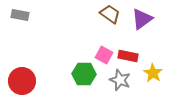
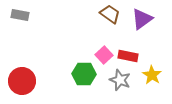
pink square: rotated 18 degrees clockwise
yellow star: moved 1 px left, 2 px down
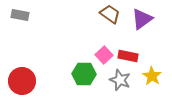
yellow star: moved 1 px down
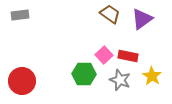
gray rectangle: rotated 18 degrees counterclockwise
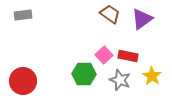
gray rectangle: moved 3 px right
red circle: moved 1 px right
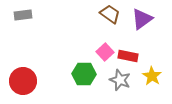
pink square: moved 1 px right, 3 px up
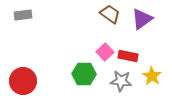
gray star: moved 1 px right, 1 px down; rotated 15 degrees counterclockwise
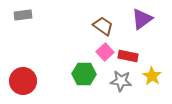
brown trapezoid: moved 7 px left, 12 px down
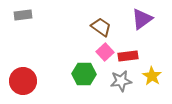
brown trapezoid: moved 2 px left, 1 px down
red rectangle: rotated 18 degrees counterclockwise
gray star: rotated 15 degrees counterclockwise
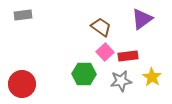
yellow star: moved 1 px down
red circle: moved 1 px left, 3 px down
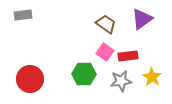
brown trapezoid: moved 5 px right, 3 px up
pink square: rotated 12 degrees counterclockwise
red circle: moved 8 px right, 5 px up
